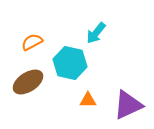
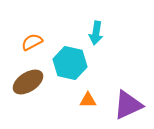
cyan arrow: rotated 30 degrees counterclockwise
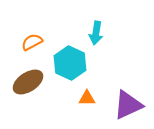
cyan hexagon: rotated 12 degrees clockwise
orange triangle: moved 1 px left, 2 px up
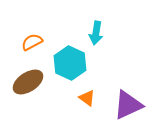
orange triangle: rotated 36 degrees clockwise
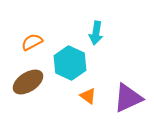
orange triangle: moved 1 px right, 2 px up
purple triangle: moved 7 px up
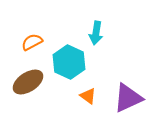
cyan hexagon: moved 1 px left, 1 px up
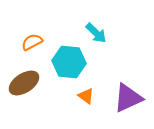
cyan arrow: rotated 55 degrees counterclockwise
cyan hexagon: rotated 20 degrees counterclockwise
brown ellipse: moved 4 px left, 1 px down
orange triangle: moved 2 px left
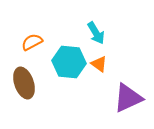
cyan arrow: rotated 15 degrees clockwise
brown ellipse: rotated 76 degrees counterclockwise
orange triangle: moved 13 px right, 32 px up
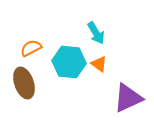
orange semicircle: moved 1 px left, 6 px down
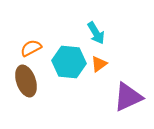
orange triangle: rotated 48 degrees clockwise
brown ellipse: moved 2 px right, 2 px up
purple triangle: moved 1 px up
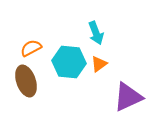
cyan arrow: rotated 10 degrees clockwise
